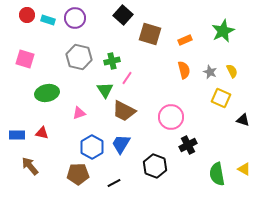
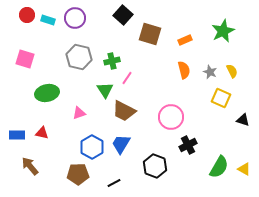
green semicircle: moved 2 px right, 7 px up; rotated 140 degrees counterclockwise
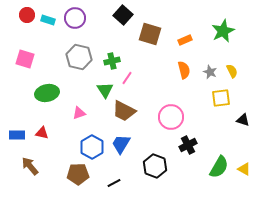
yellow square: rotated 30 degrees counterclockwise
